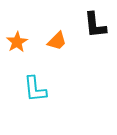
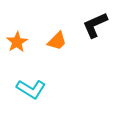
black L-shape: rotated 72 degrees clockwise
cyan L-shape: moved 4 px left; rotated 52 degrees counterclockwise
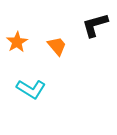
black L-shape: rotated 8 degrees clockwise
orange trapezoid: moved 5 px down; rotated 85 degrees counterclockwise
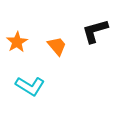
black L-shape: moved 6 px down
cyan L-shape: moved 1 px left, 3 px up
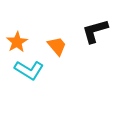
cyan L-shape: moved 1 px left, 16 px up
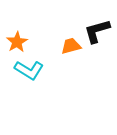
black L-shape: moved 2 px right
orange trapezoid: moved 14 px right; rotated 65 degrees counterclockwise
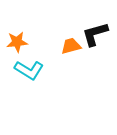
black L-shape: moved 2 px left, 3 px down
orange star: rotated 25 degrees clockwise
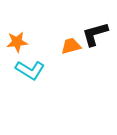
cyan L-shape: moved 1 px right
